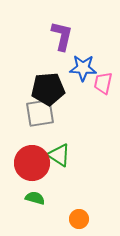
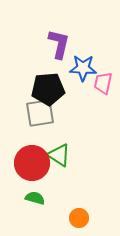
purple L-shape: moved 3 px left, 8 px down
orange circle: moved 1 px up
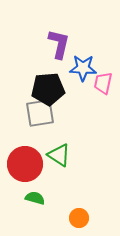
red circle: moved 7 px left, 1 px down
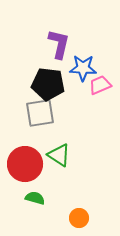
pink trapezoid: moved 3 px left, 2 px down; rotated 55 degrees clockwise
black pentagon: moved 5 px up; rotated 12 degrees clockwise
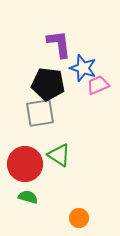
purple L-shape: rotated 20 degrees counterclockwise
blue star: rotated 16 degrees clockwise
pink trapezoid: moved 2 px left
green semicircle: moved 7 px left, 1 px up
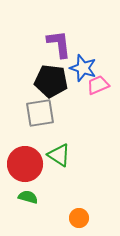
black pentagon: moved 3 px right, 3 px up
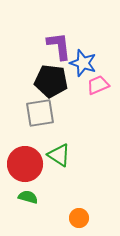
purple L-shape: moved 2 px down
blue star: moved 5 px up
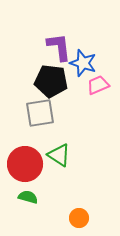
purple L-shape: moved 1 px down
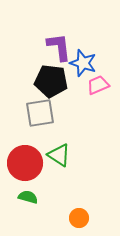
red circle: moved 1 px up
